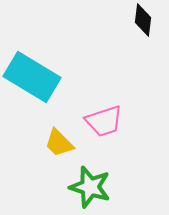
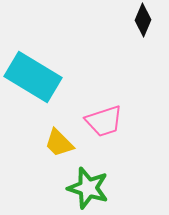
black diamond: rotated 16 degrees clockwise
cyan rectangle: moved 1 px right
green star: moved 2 px left, 1 px down
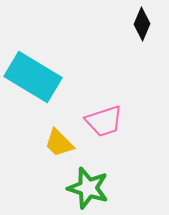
black diamond: moved 1 px left, 4 px down
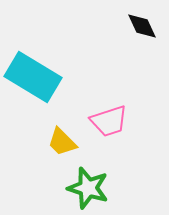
black diamond: moved 2 px down; rotated 48 degrees counterclockwise
pink trapezoid: moved 5 px right
yellow trapezoid: moved 3 px right, 1 px up
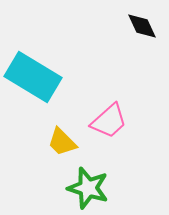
pink trapezoid: rotated 24 degrees counterclockwise
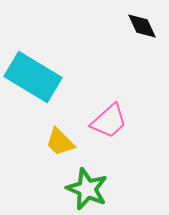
yellow trapezoid: moved 2 px left
green star: moved 1 px left, 1 px down; rotated 6 degrees clockwise
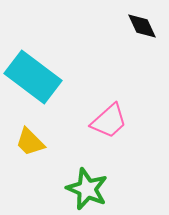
cyan rectangle: rotated 6 degrees clockwise
yellow trapezoid: moved 30 px left
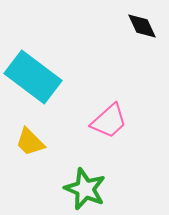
green star: moved 2 px left
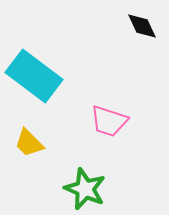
cyan rectangle: moved 1 px right, 1 px up
pink trapezoid: rotated 60 degrees clockwise
yellow trapezoid: moved 1 px left, 1 px down
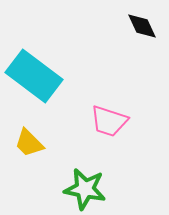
green star: rotated 12 degrees counterclockwise
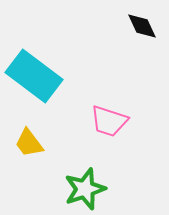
yellow trapezoid: rotated 8 degrees clockwise
green star: rotated 30 degrees counterclockwise
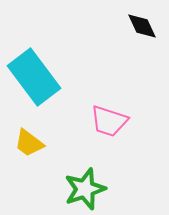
cyan rectangle: moved 1 px down; rotated 16 degrees clockwise
yellow trapezoid: rotated 16 degrees counterclockwise
